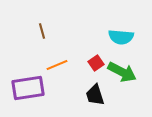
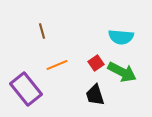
purple rectangle: moved 2 px left, 1 px down; rotated 60 degrees clockwise
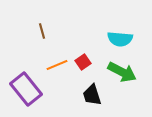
cyan semicircle: moved 1 px left, 2 px down
red square: moved 13 px left, 1 px up
black trapezoid: moved 3 px left
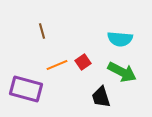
purple rectangle: rotated 36 degrees counterclockwise
black trapezoid: moved 9 px right, 2 px down
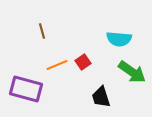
cyan semicircle: moved 1 px left
green arrow: moved 10 px right; rotated 8 degrees clockwise
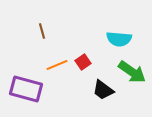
black trapezoid: moved 2 px right, 7 px up; rotated 35 degrees counterclockwise
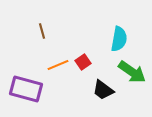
cyan semicircle: rotated 85 degrees counterclockwise
orange line: moved 1 px right
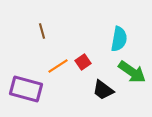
orange line: moved 1 px down; rotated 10 degrees counterclockwise
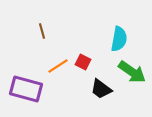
red square: rotated 28 degrees counterclockwise
black trapezoid: moved 2 px left, 1 px up
